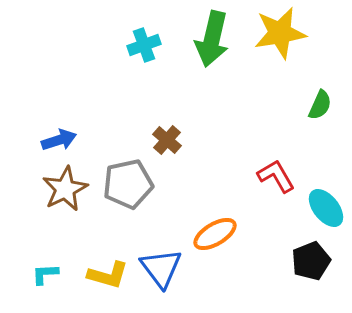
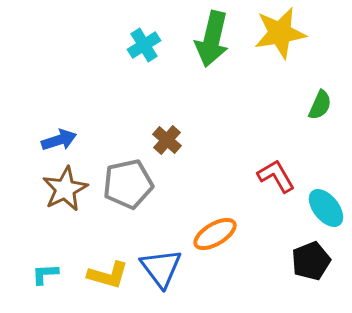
cyan cross: rotated 12 degrees counterclockwise
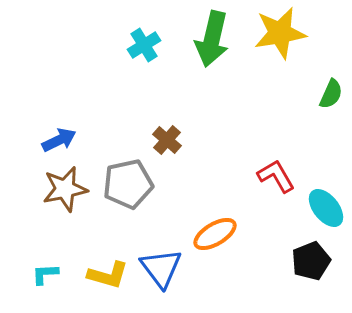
green semicircle: moved 11 px right, 11 px up
blue arrow: rotated 8 degrees counterclockwise
brown star: rotated 15 degrees clockwise
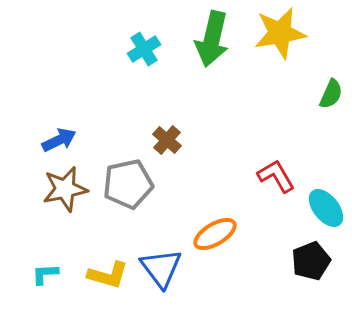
cyan cross: moved 4 px down
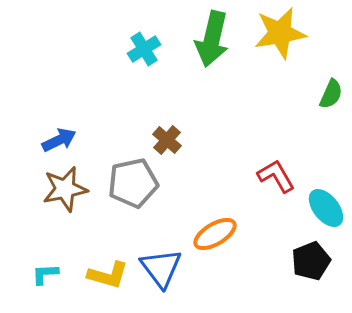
gray pentagon: moved 5 px right, 1 px up
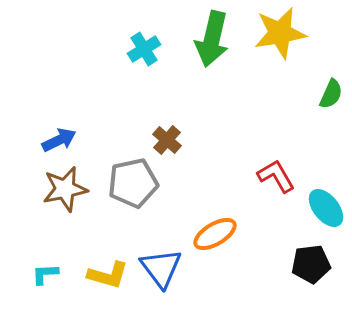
black pentagon: moved 3 px down; rotated 15 degrees clockwise
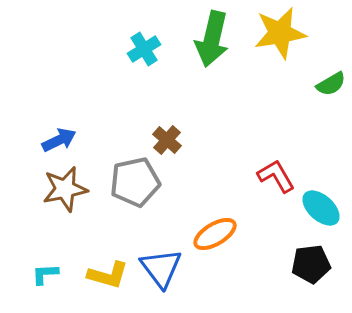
green semicircle: moved 10 px up; rotated 36 degrees clockwise
gray pentagon: moved 2 px right, 1 px up
cyan ellipse: moved 5 px left; rotated 9 degrees counterclockwise
